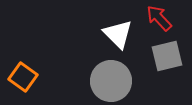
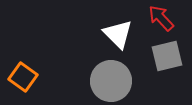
red arrow: moved 2 px right
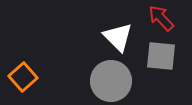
white triangle: moved 3 px down
gray square: moved 6 px left; rotated 20 degrees clockwise
orange square: rotated 12 degrees clockwise
